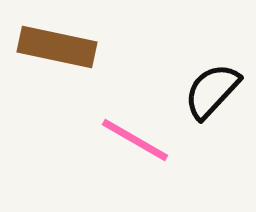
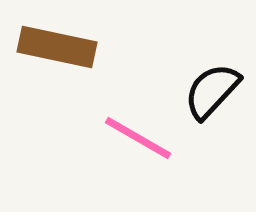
pink line: moved 3 px right, 2 px up
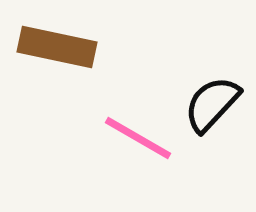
black semicircle: moved 13 px down
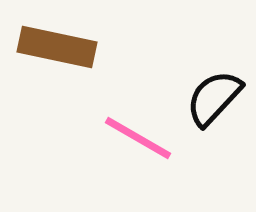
black semicircle: moved 2 px right, 6 px up
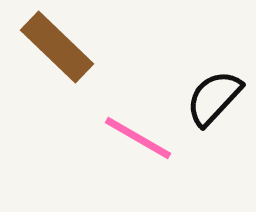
brown rectangle: rotated 32 degrees clockwise
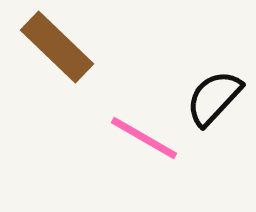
pink line: moved 6 px right
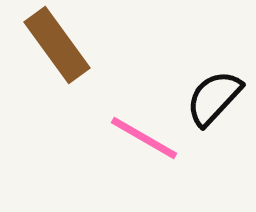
brown rectangle: moved 2 px up; rotated 10 degrees clockwise
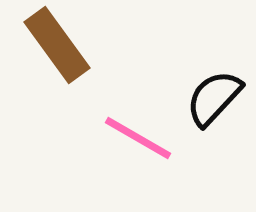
pink line: moved 6 px left
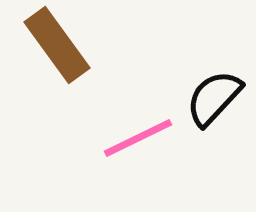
pink line: rotated 56 degrees counterclockwise
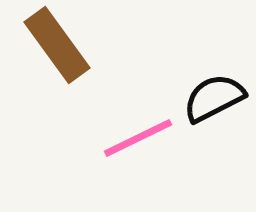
black semicircle: rotated 20 degrees clockwise
